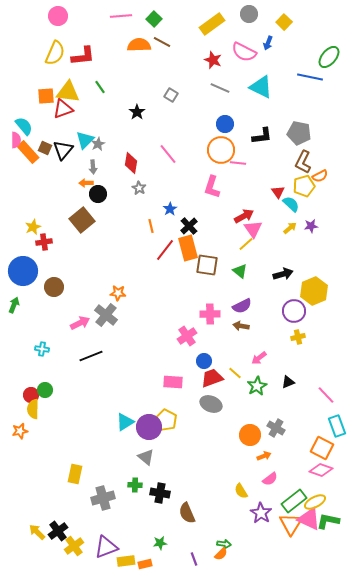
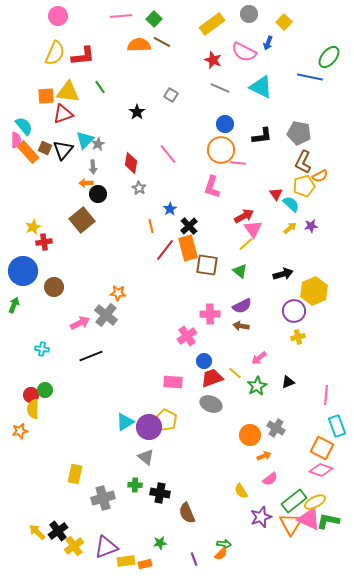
red triangle at (63, 109): moved 5 px down
red triangle at (278, 192): moved 2 px left, 2 px down
pink line at (326, 395): rotated 48 degrees clockwise
purple star at (261, 513): moved 4 px down; rotated 20 degrees clockwise
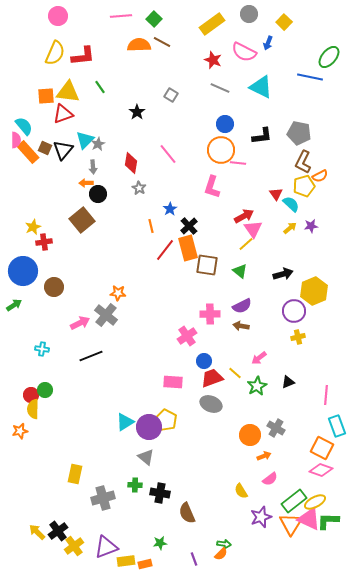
green arrow at (14, 305): rotated 35 degrees clockwise
green L-shape at (328, 521): rotated 10 degrees counterclockwise
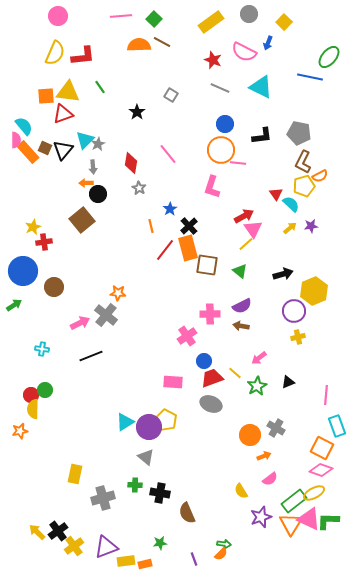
yellow rectangle at (212, 24): moved 1 px left, 2 px up
yellow ellipse at (315, 502): moved 1 px left, 9 px up
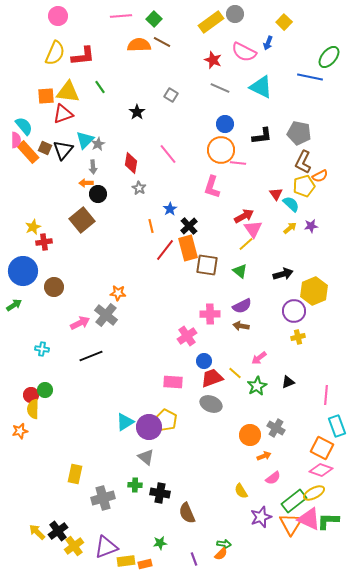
gray circle at (249, 14): moved 14 px left
pink semicircle at (270, 479): moved 3 px right, 1 px up
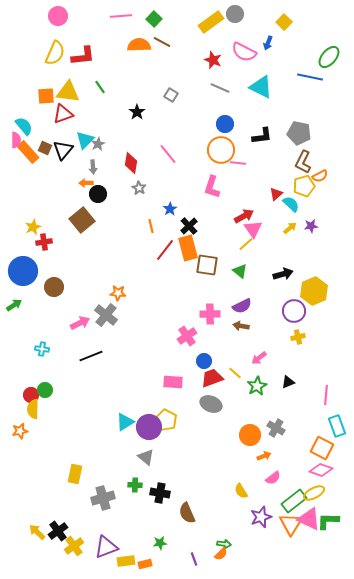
red triangle at (276, 194): rotated 24 degrees clockwise
